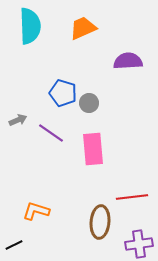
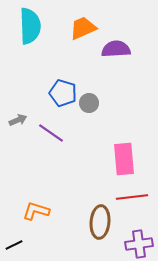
purple semicircle: moved 12 px left, 12 px up
pink rectangle: moved 31 px right, 10 px down
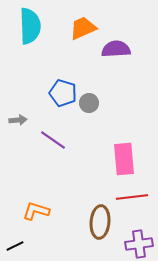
gray arrow: rotated 18 degrees clockwise
purple line: moved 2 px right, 7 px down
black line: moved 1 px right, 1 px down
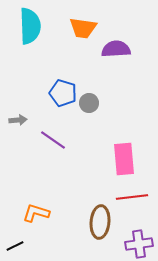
orange trapezoid: rotated 148 degrees counterclockwise
orange L-shape: moved 2 px down
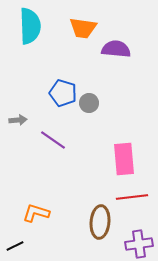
purple semicircle: rotated 8 degrees clockwise
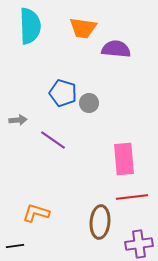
black line: rotated 18 degrees clockwise
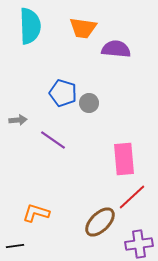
red line: rotated 36 degrees counterclockwise
brown ellipse: rotated 40 degrees clockwise
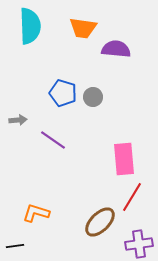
gray circle: moved 4 px right, 6 px up
red line: rotated 16 degrees counterclockwise
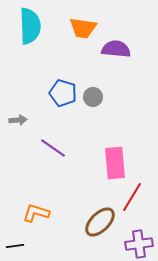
purple line: moved 8 px down
pink rectangle: moved 9 px left, 4 px down
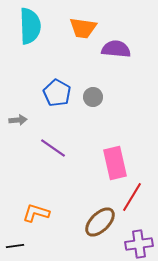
blue pentagon: moved 6 px left; rotated 12 degrees clockwise
pink rectangle: rotated 8 degrees counterclockwise
